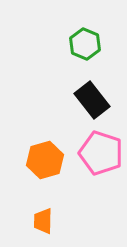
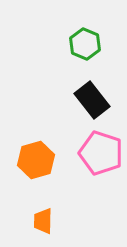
orange hexagon: moved 9 px left
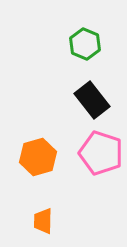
orange hexagon: moved 2 px right, 3 px up
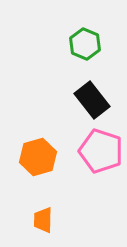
pink pentagon: moved 2 px up
orange trapezoid: moved 1 px up
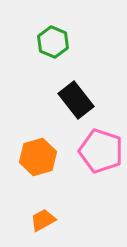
green hexagon: moved 32 px left, 2 px up
black rectangle: moved 16 px left
orange trapezoid: rotated 60 degrees clockwise
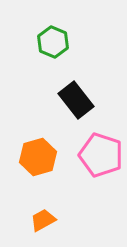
pink pentagon: moved 4 px down
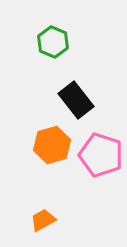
orange hexagon: moved 14 px right, 12 px up
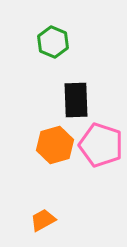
black rectangle: rotated 36 degrees clockwise
orange hexagon: moved 3 px right
pink pentagon: moved 10 px up
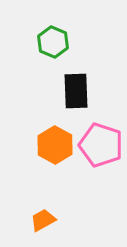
black rectangle: moved 9 px up
orange hexagon: rotated 15 degrees counterclockwise
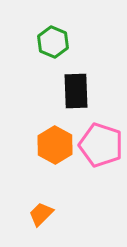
orange trapezoid: moved 2 px left, 6 px up; rotated 16 degrees counterclockwise
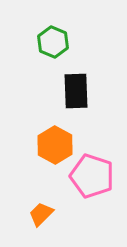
pink pentagon: moved 9 px left, 31 px down
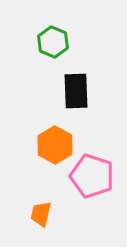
orange trapezoid: rotated 32 degrees counterclockwise
